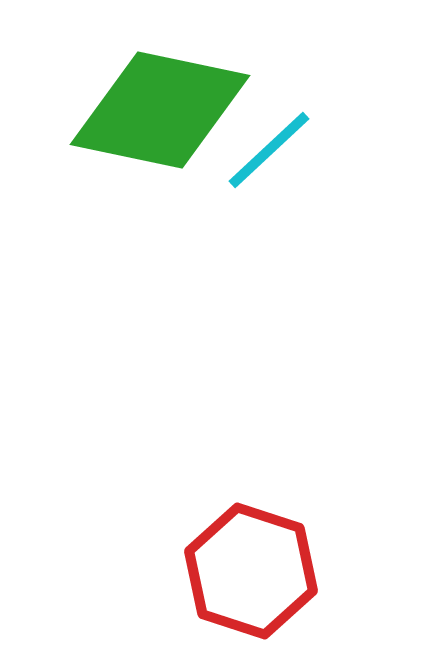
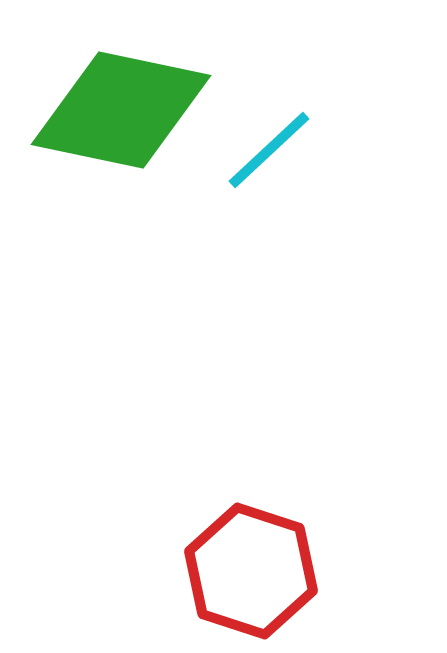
green diamond: moved 39 px left
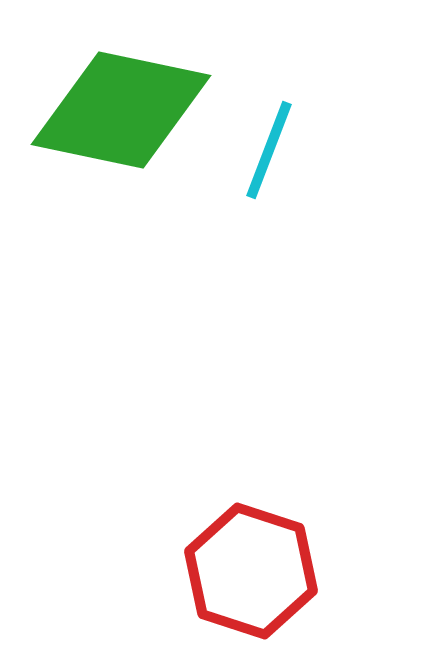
cyan line: rotated 26 degrees counterclockwise
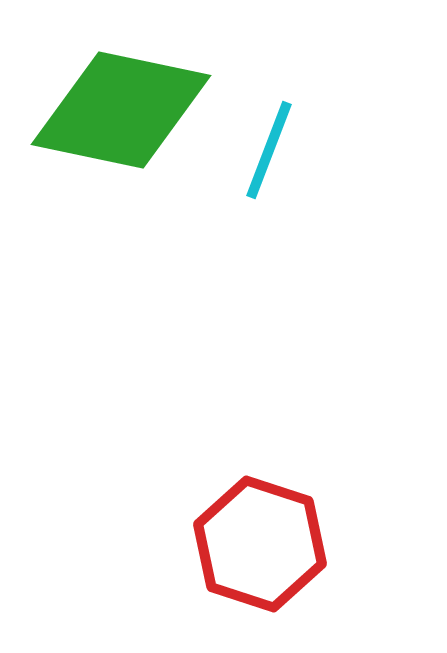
red hexagon: moved 9 px right, 27 px up
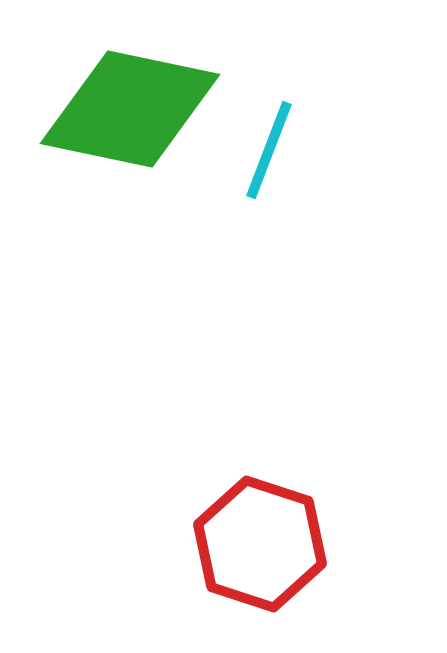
green diamond: moved 9 px right, 1 px up
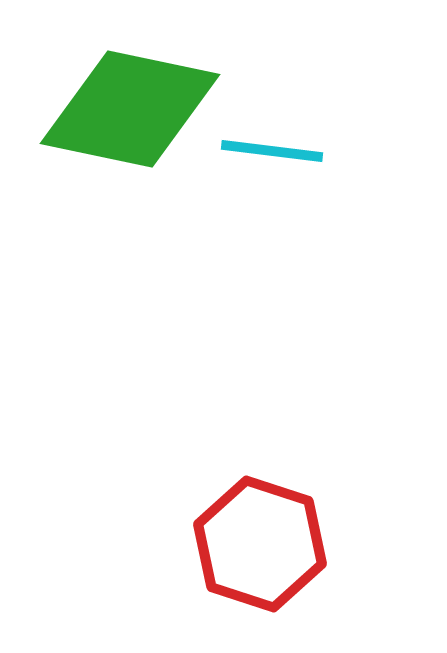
cyan line: moved 3 px right, 1 px down; rotated 76 degrees clockwise
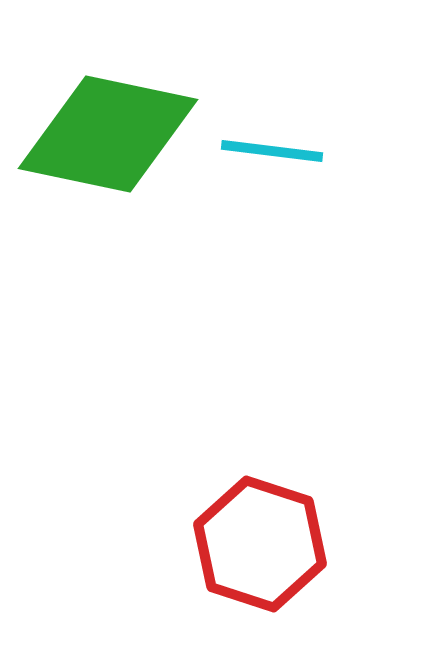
green diamond: moved 22 px left, 25 px down
